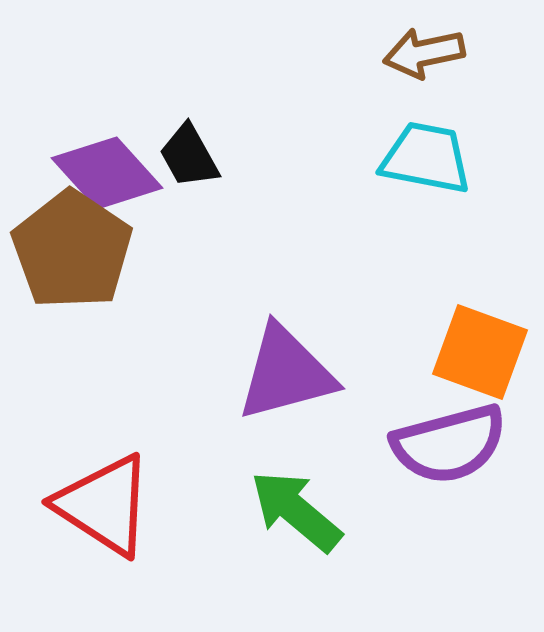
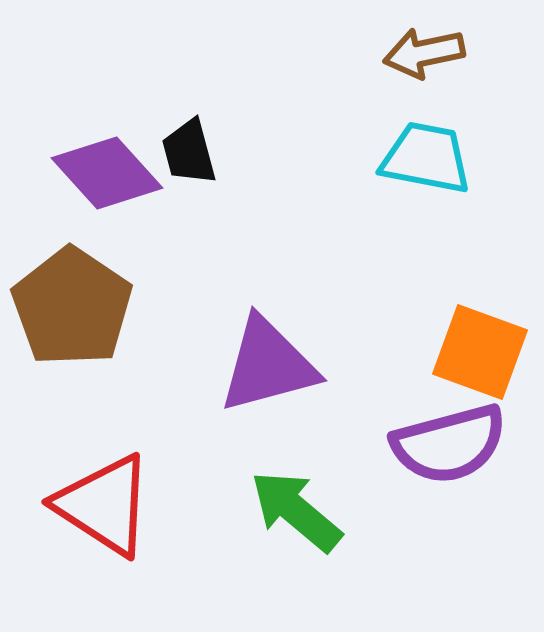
black trapezoid: moved 4 px up; rotated 14 degrees clockwise
brown pentagon: moved 57 px down
purple triangle: moved 18 px left, 8 px up
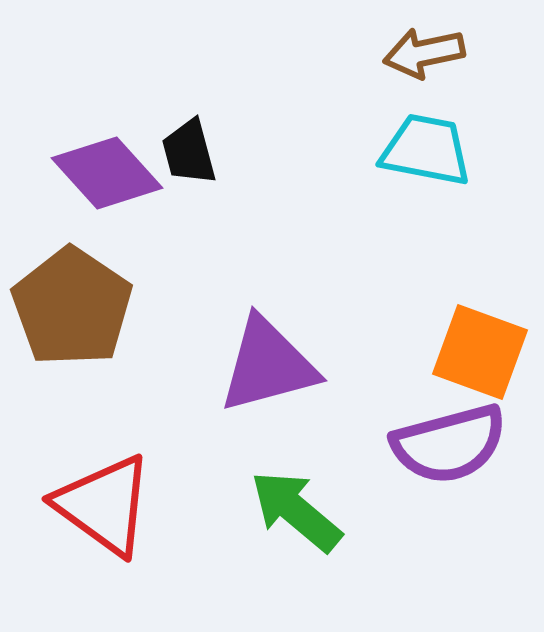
cyan trapezoid: moved 8 px up
red triangle: rotated 3 degrees clockwise
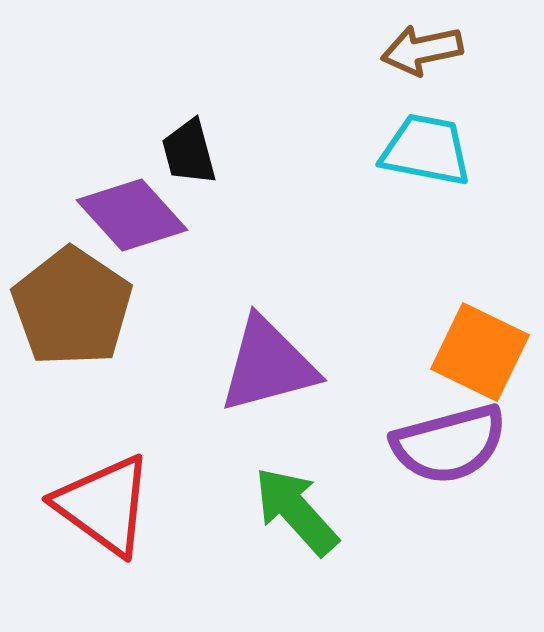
brown arrow: moved 2 px left, 3 px up
purple diamond: moved 25 px right, 42 px down
orange square: rotated 6 degrees clockwise
green arrow: rotated 8 degrees clockwise
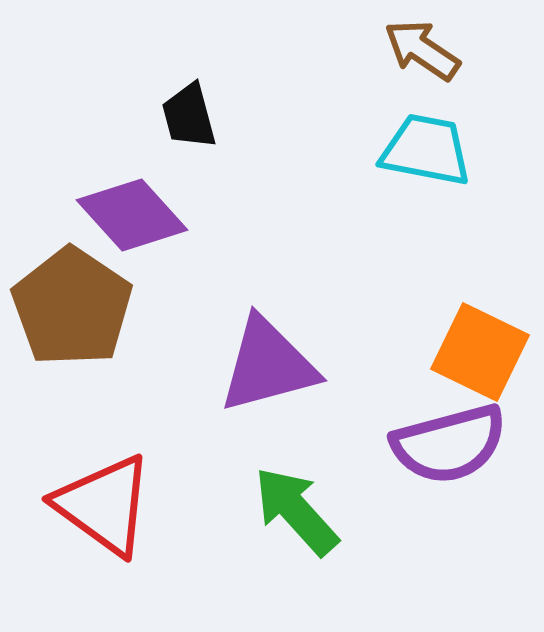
brown arrow: rotated 46 degrees clockwise
black trapezoid: moved 36 px up
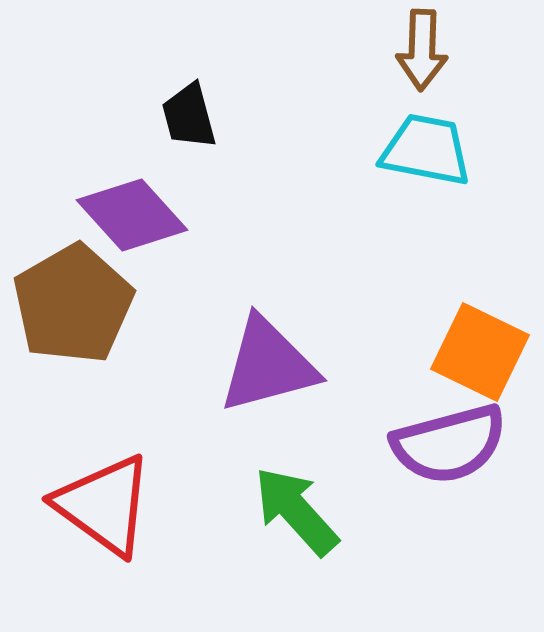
brown arrow: rotated 122 degrees counterclockwise
brown pentagon: moved 1 px right, 3 px up; rotated 8 degrees clockwise
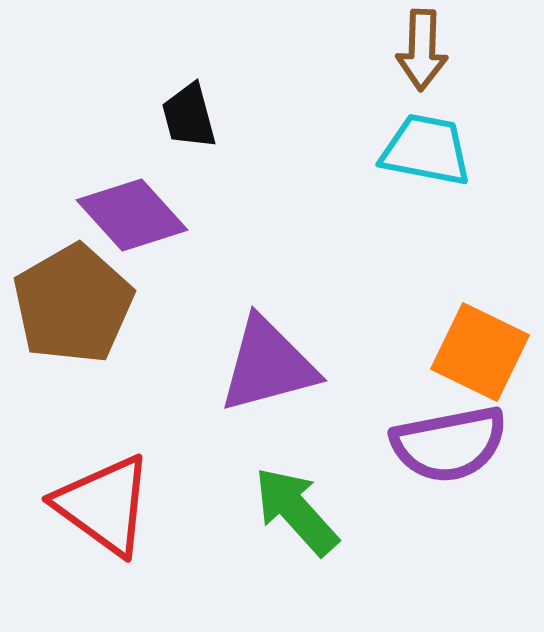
purple semicircle: rotated 4 degrees clockwise
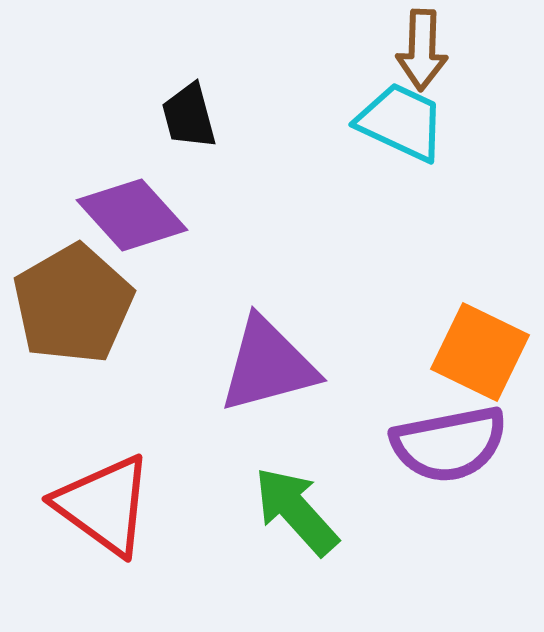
cyan trapezoid: moved 25 px left, 28 px up; rotated 14 degrees clockwise
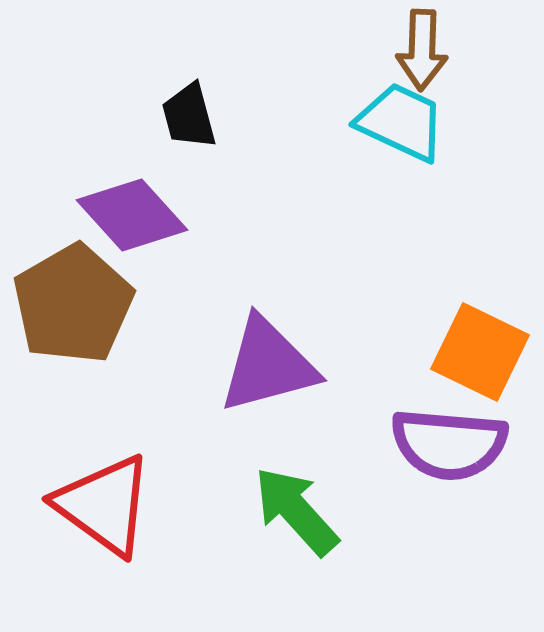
purple semicircle: rotated 16 degrees clockwise
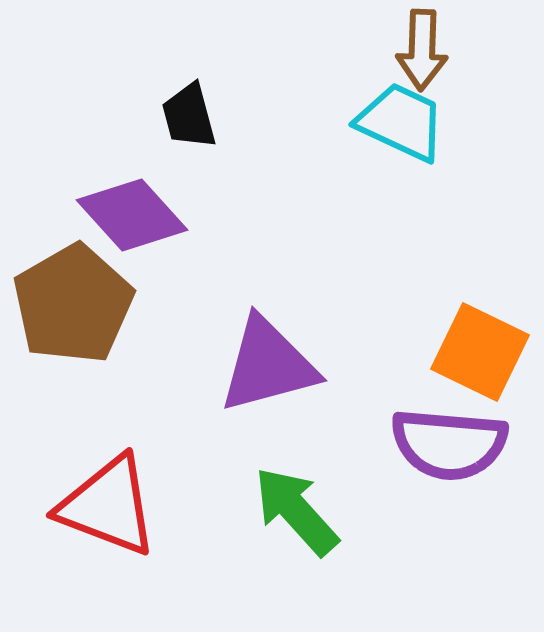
red triangle: moved 4 px right, 1 px down; rotated 15 degrees counterclockwise
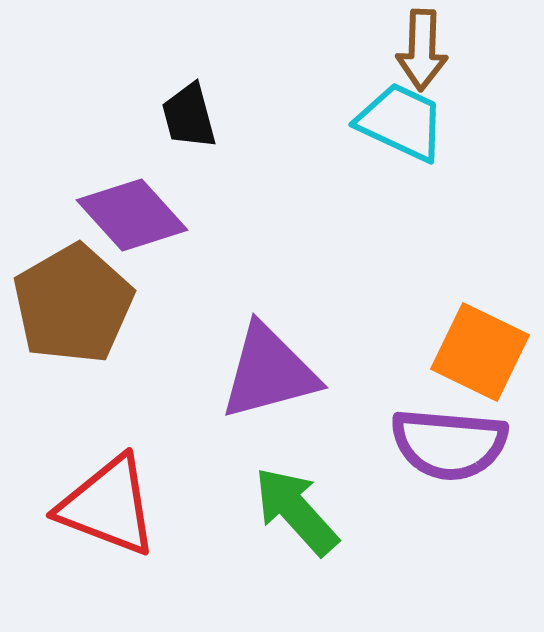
purple triangle: moved 1 px right, 7 px down
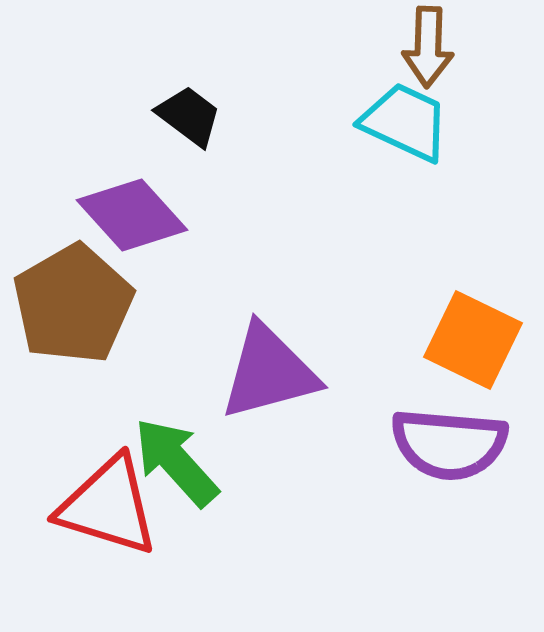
brown arrow: moved 6 px right, 3 px up
black trapezoid: rotated 142 degrees clockwise
cyan trapezoid: moved 4 px right
orange square: moved 7 px left, 12 px up
red triangle: rotated 4 degrees counterclockwise
green arrow: moved 120 px left, 49 px up
